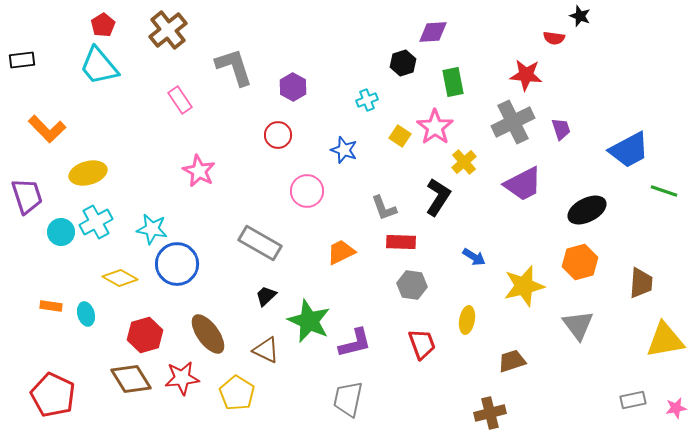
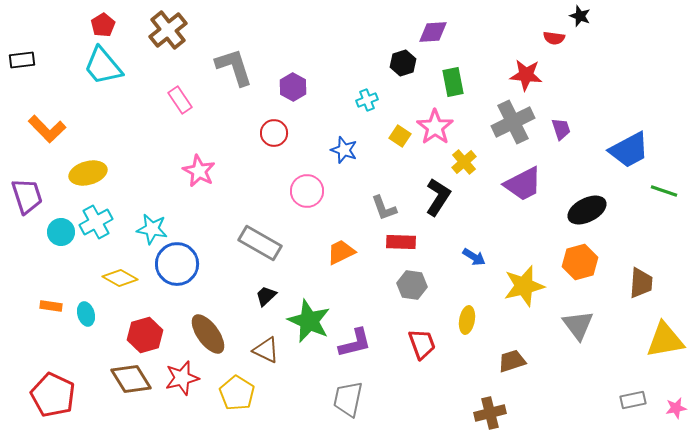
cyan trapezoid at (99, 66): moved 4 px right
red circle at (278, 135): moved 4 px left, 2 px up
red star at (182, 378): rotated 8 degrees counterclockwise
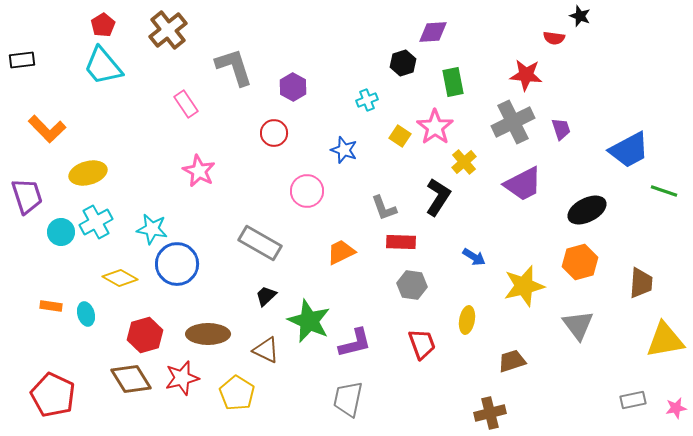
pink rectangle at (180, 100): moved 6 px right, 4 px down
brown ellipse at (208, 334): rotated 54 degrees counterclockwise
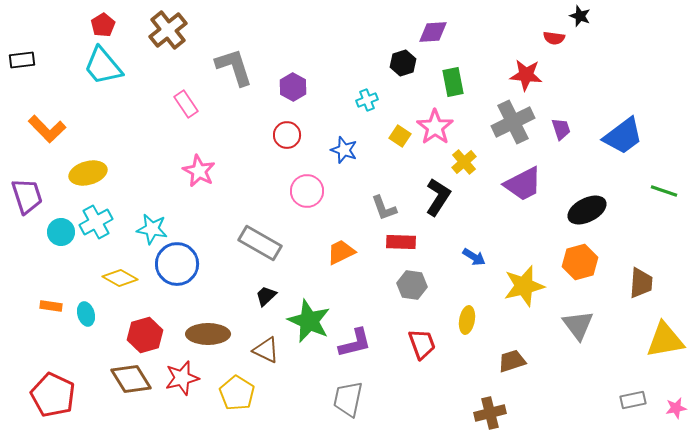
red circle at (274, 133): moved 13 px right, 2 px down
blue trapezoid at (629, 150): moved 6 px left, 14 px up; rotated 9 degrees counterclockwise
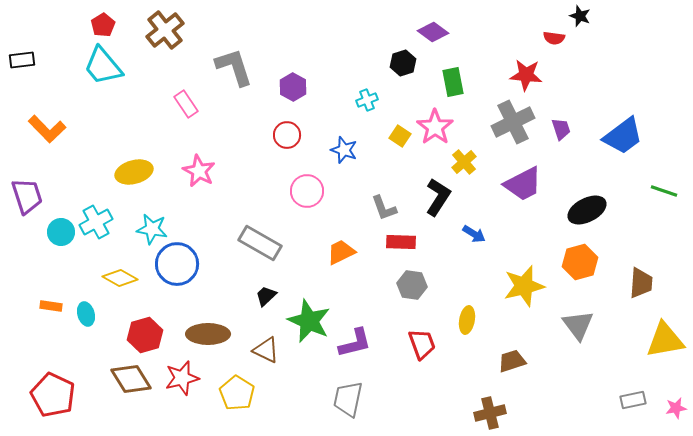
brown cross at (168, 30): moved 3 px left
purple diamond at (433, 32): rotated 40 degrees clockwise
yellow ellipse at (88, 173): moved 46 px right, 1 px up
blue arrow at (474, 257): moved 23 px up
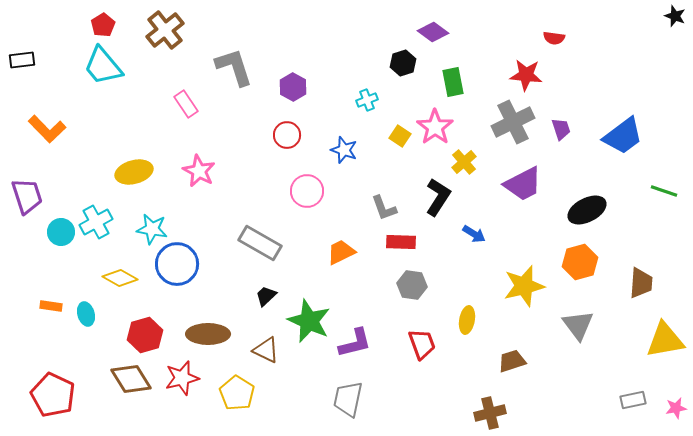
black star at (580, 16): moved 95 px right
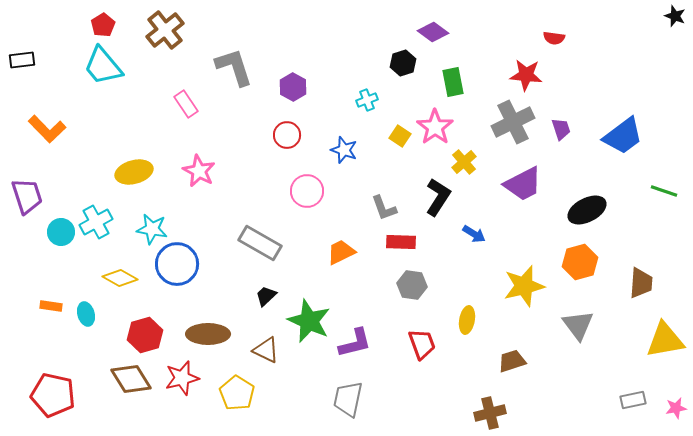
red pentagon at (53, 395): rotated 12 degrees counterclockwise
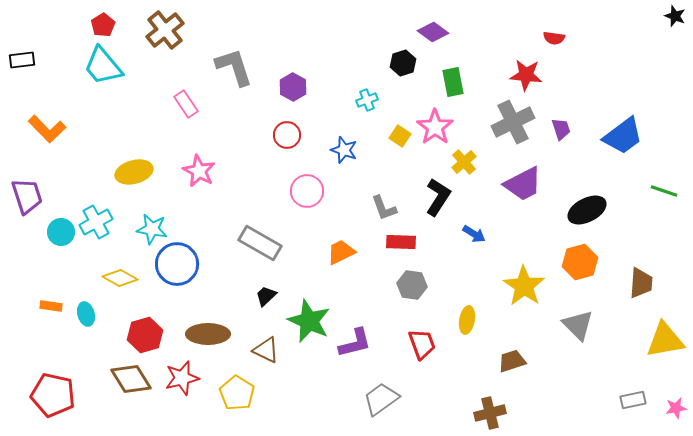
yellow star at (524, 286): rotated 24 degrees counterclockwise
gray triangle at (578, 325): rotated 8 degrees counterclockwise
gray trapezoid at (348, 399): moved 33 px right; rotated 42 degrees clockwise
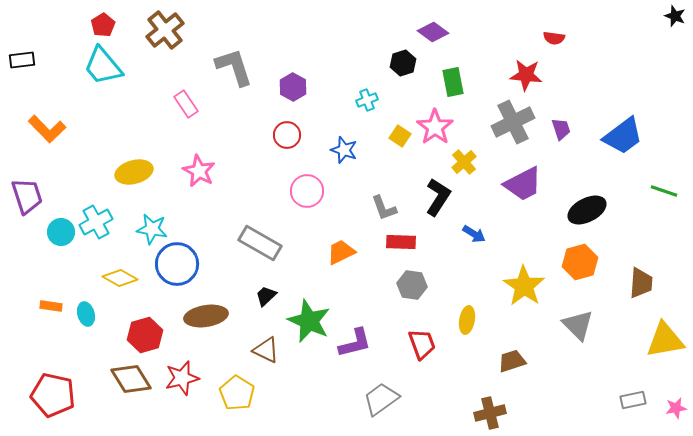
brown ellipse at (208, 334): moved 2 px left, 18 px up; rotated 9 degrees counterclockwise
